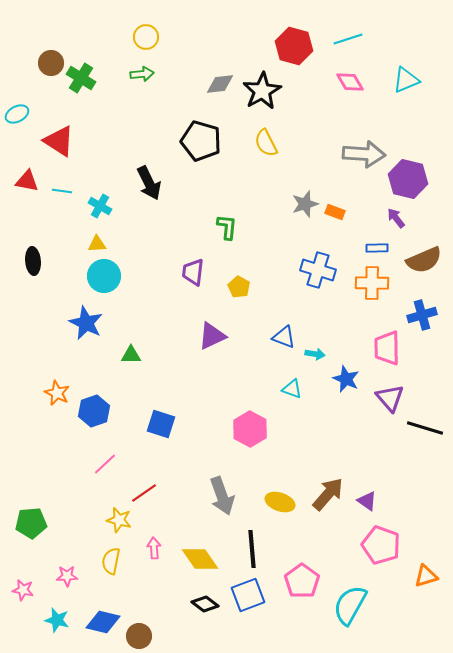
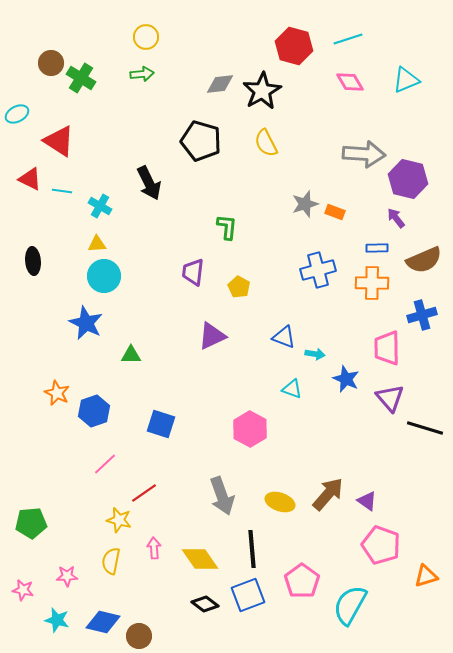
red triangle at (27, 181): moved 3 px right, 2 px up; rotated 15 degrees clockwise
blue cross at (318, 270): rotated 32 degrees counterclockwise
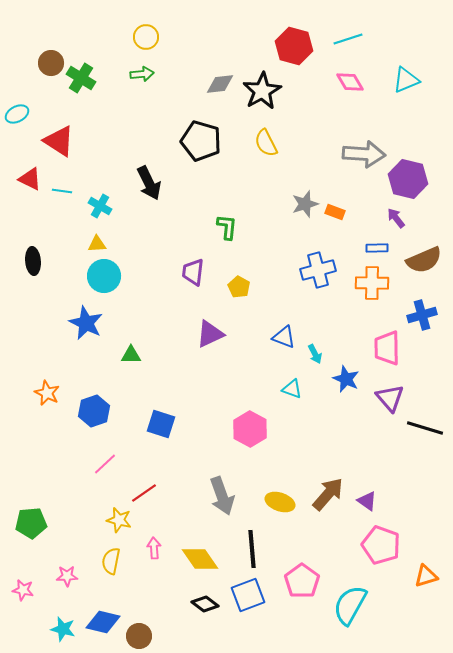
purple triangle at (212, 336): moved 2 px left, 2 px up
cyan arrow at (315, 354): rotated 54 degrees clockwise
orange star at (57, 393): moved 10 px left
cyan star at (57, 620): moved 6 px right, 9 px down
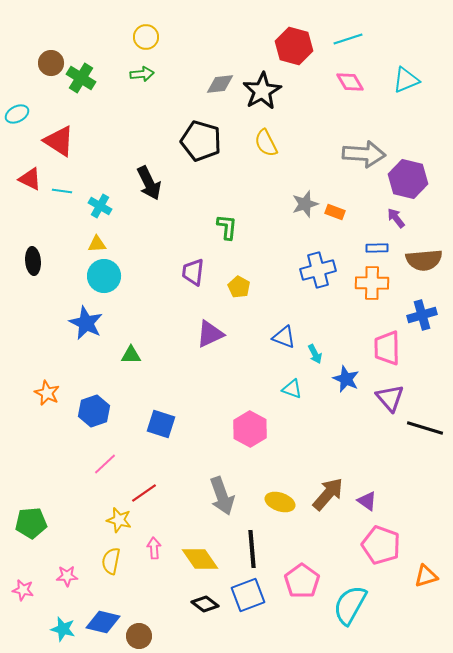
brown semicircle at (424, 260): rotated 18 degrees clockwise
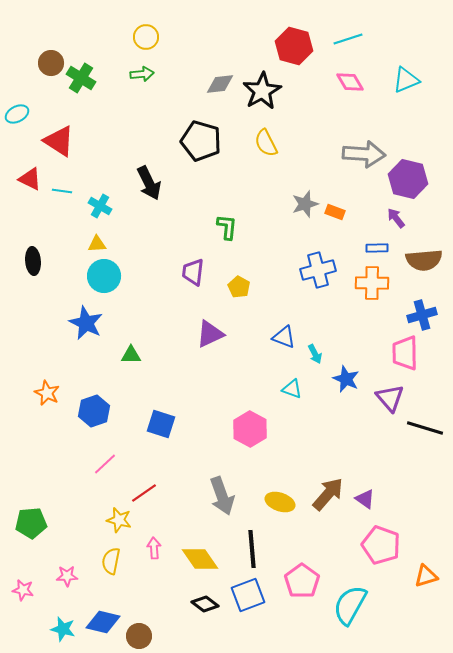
pink trapezoid at (387, 348): moved 18 px right, 5 px down
purple triangle at (367, 501): moved 2 px left, 2 px up
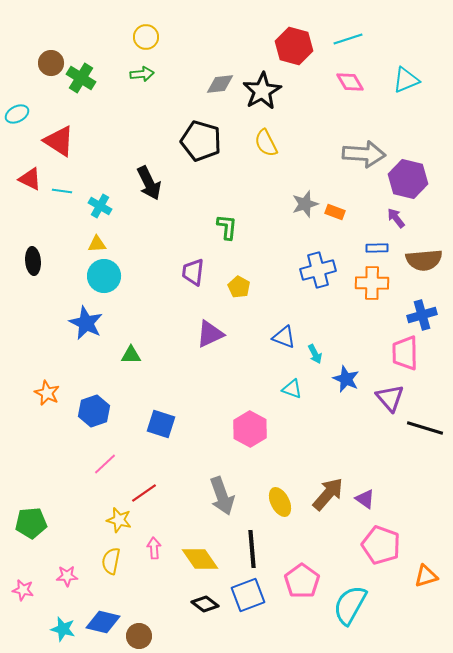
yellow ellipse at (280, 502): rotated 44 degrees clockwise
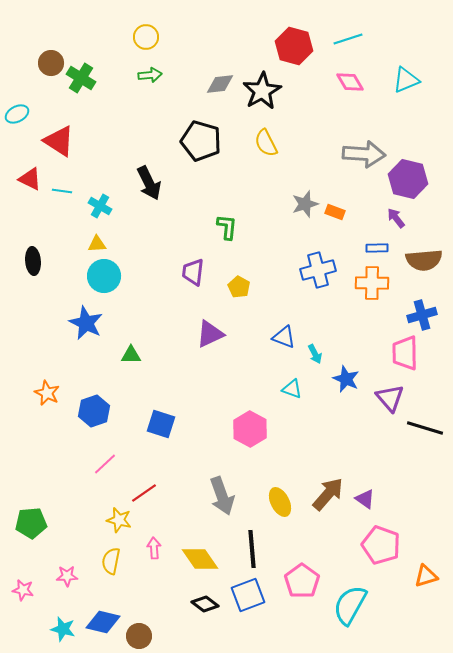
green arrow at (142, 74): moved 8 px right, 1 px down
